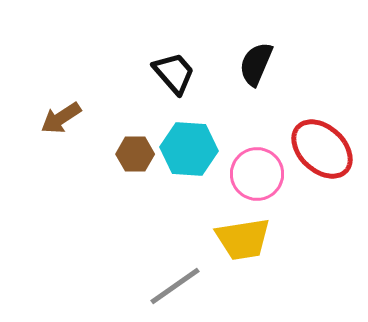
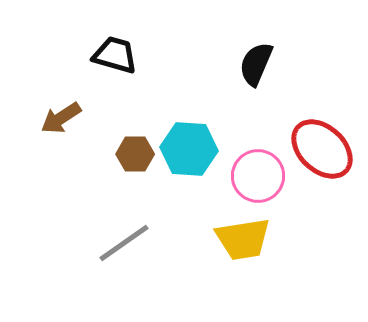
black trapezoid: moved 59 px left, 18 px up; rotated 33 degrees counterclockwise
pink circle: moved 1 px right, 2 px down
gray line: moved 51 px left, 43 px up
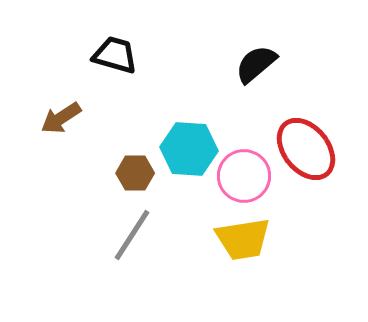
black semicircle: rotated 27 degrees clockwise
red ellipse: moved 16 px left; rotated 8 degrees clockwise
brown hexagon: moved 19 px down
pink circle: moved 14 px left
gray line: moved 8 px right, 8 px up; rotated 22 degrees counterclockwise
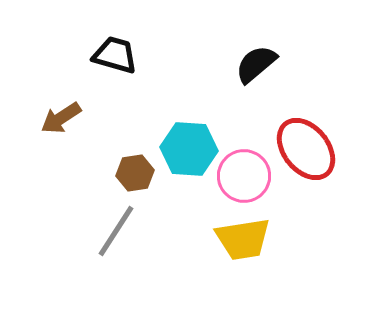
brown hexagon: rotated 9 degrees counterclockwise
gray line: moved 16 px left, 4 px up
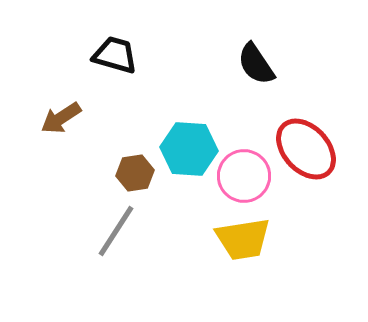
black semicircle: rotated 84 degrees counterclockwise
red ellipse: rotated 4 degrees counterclockwise
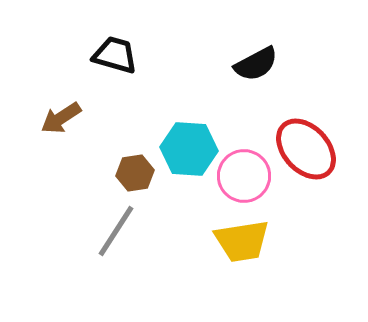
black semicircle: rotated 84 degrees counterclockwise
yellow trapezoid: moved 1 px left, 2 px down
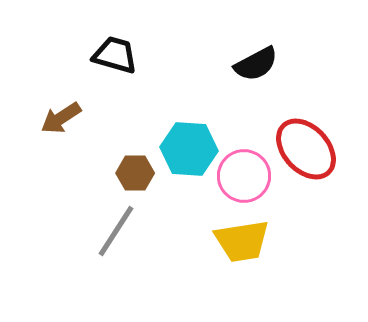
brown hexagon: rotated 9 degrees clockwise
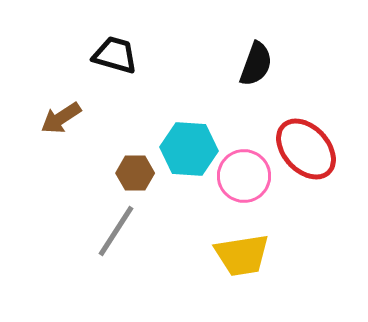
black semicircle: rotated 42 degrees counterclockwise
yellow trapezoid: moved 14 px down
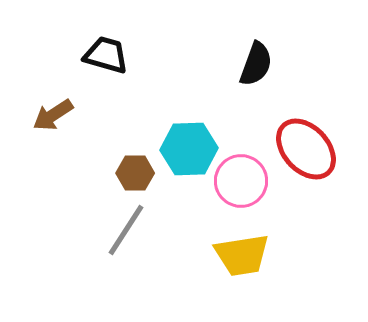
black trapezoid: moved 9 px left
brown arrow: moved 8 px left, 3 px up
cyan hexagon: rotated 6 degrees counterclockwise
pink circle: moved 3 px left, 5 px down
gray line: moved 10 px right, 1 px up
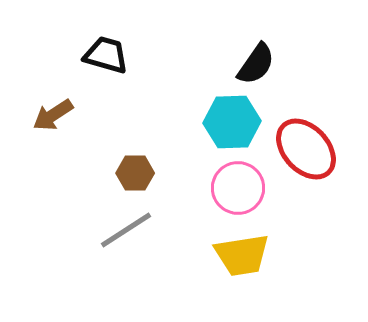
black semicircle: rotated 15 degrees clockwise
cyan hexagon: moved 43 px right, 27 px up
pink circle: moved 3 px left, 7 px down
gray line: rotated 24 degrees clockwise
